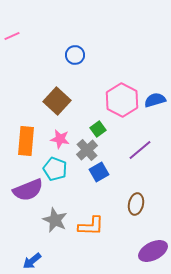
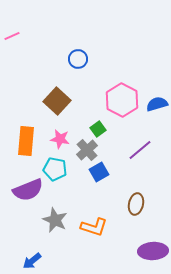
blue circle: moved 3 px right, 4 px down
blue semicircle: moved 2 px right, 4 px down
cyan pentagon: rotated 10 degrees counterclockwise
orange L-shape: moved 3 px right, 1 px down; rotated 16 degrees clockwise
purple ellipse: rotated 24 degrees clockwise
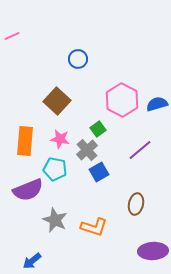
orange rectangle: moved 1 px left
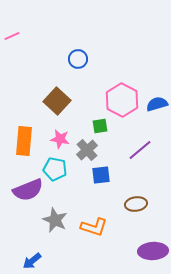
green square: moved 2 px right, 3 px up; rotated 28 degrees clockwise
orange rectangle: moved 1 px left
blue square: moved 2 px right, 3 px down; rotated 24 degrees clockwise
brown ellipse: rotated 70 degrees clockwise
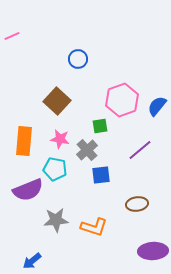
pink hexagon: rotated 12 degrees clockwise
blue semicircle: moved 2 px down; rotated 35 degrees counterclockwise
brown ellipse: moved 1 px right
gray star: moved 1 px right; rotated 30 degrees counterclockwise
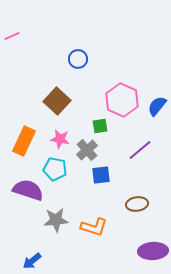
pink hexagon: rotated 16 degrees counterclockwise
orange rectangle: rotated 20 degrees clockwise
purple semicircle: rotated 140 degrees counterclockwise
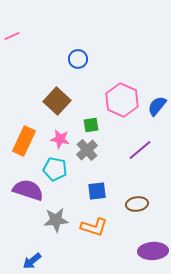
green square: moved 9 px left, 1 px up
blue square: moved 4 px left, 16 px down
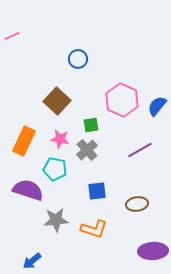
purple line: rotated 10 degrees clockwise
orange L-shape: moved 2 px down
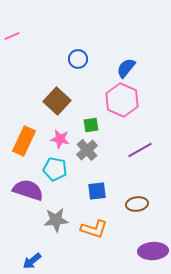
blue semicircle: moved 31 px left, 38 px up
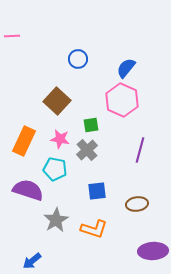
pink line: rotated 21 degrees clockwise
purple line: rotated 45 degrees counterclockwise
gray star: rotated 25 degrees counterclockwise
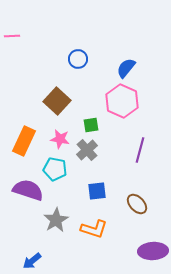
pink hexagon: moved 1 px down
brown ellipse: rotated 55 degrees clockwise
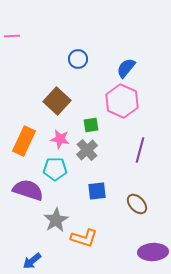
cyan pentagon: rotated 10 degrees counterclockwise
orange L-shape: moved 10 px left, 9 px down
purple ellipse: moved 1 px down
